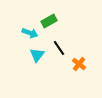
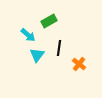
cyan arrow: moved 2 px left, 2 px down; rotated 21 degrees clockwise
black line: rotated 42 degrees clockwise
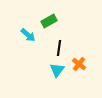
cyan triangle: moved 20 px right, 15 px down
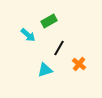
black line: rotated 21 degrees clockwise
cyan triangle: moved 12 px left; rotated 35 degrees clockwise
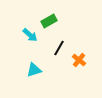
cyan arrow: moved 2 px right
orange cross: moved 4 px up
cyan triangle: moved 11 px left
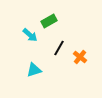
orange cross: moved 1 px right, 3 px up
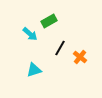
cyan arrow: moved 1 px up
black line: moved 1 px right
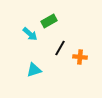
orange cross: rotated 32 degrees counterclockwise
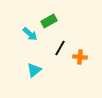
cyan triangle: rotated 21 degrees counterclockwise
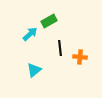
cyan arrow: rotated 84 degrees counterclockwise
black line: rotated 35 degrees counterclockwise
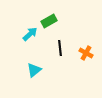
orange cross: moved 6 px right, 4 px up; rotated 24 degrees clockwise
